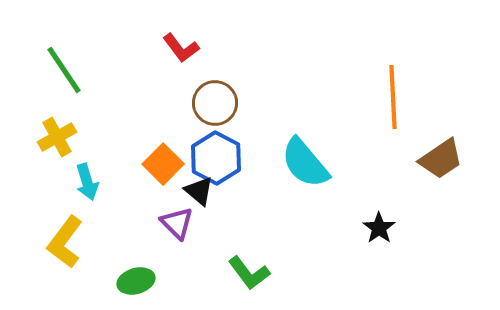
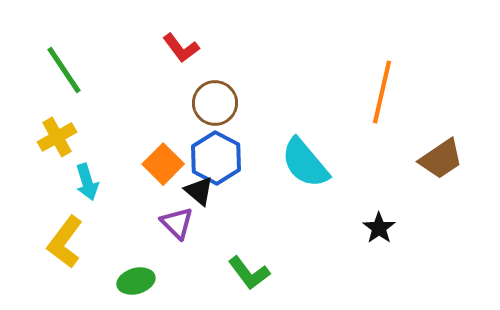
orange line: moved 11 px left, 5 px up; rotated 16 degrees clockwise
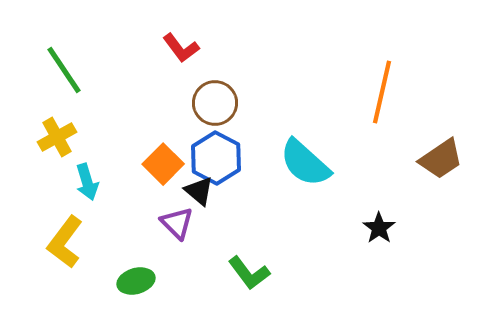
cyan semicircle: rotated 8 degrees counterclockwise
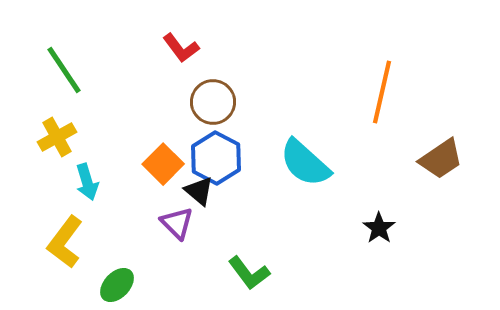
brown circle: moved 2 px left, 1 px up
green ellipse: moved 19 px left, 4 px down; rotated 30 degrees counterclockwise
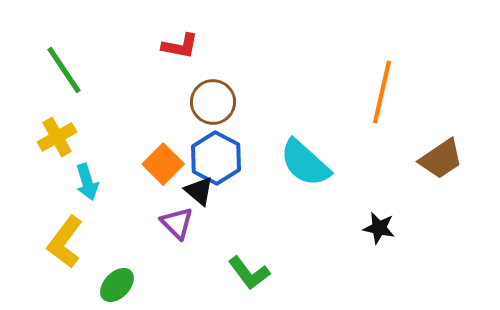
red L-shape: moved 1 px left, 2 px up; rotated 42 degrees counterclockwise
black star: rotated 24 degrees counterclockwise
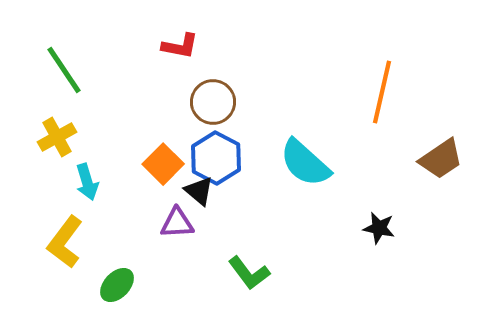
purple triangle: rotated 48 degrees counterclockwise
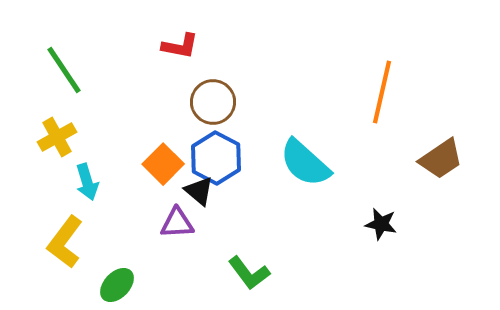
black star: moved 2 px right, 4 px up
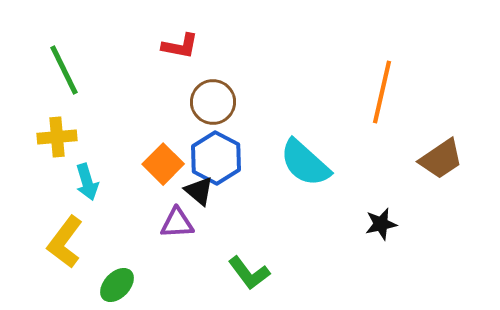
green line: rotated 8 degrees clockwise
yellow cross: rotated 24 degrees clockwise
black star: rotated 24 degrees counterclockwise
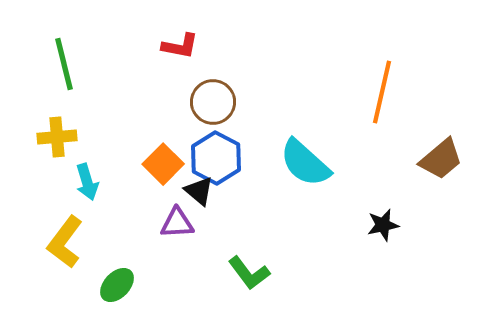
green line: moved 6 px up; rotated 12 degrees clockwise
brown trapezoid: rotated 6 degrees counterclockwise
black star: moved 2 px right, 1 px down
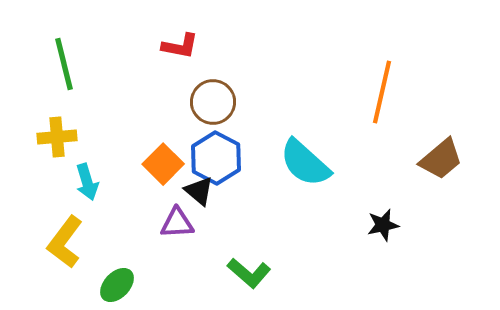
green L-shape: rotated 12 degrees counterclockwise
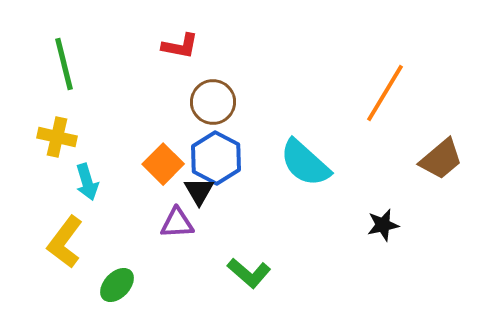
orange line: moved 3 px right, 1 px down; rotated 18 degrees clockwise
yellow cross: rotated 18 degrees clockwise
black triangle: rotated 20 degrees clockwise
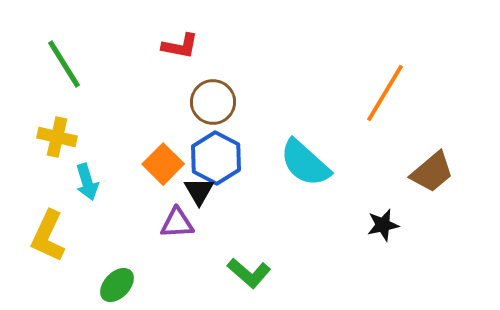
green line: rotated 18 degrees counterclockwise
brown trapezoid: moved 9 px left, 13 px down
yellow L-shape: moved 17 px left, 6 px up; rotated 12 degrees counterclockwise
